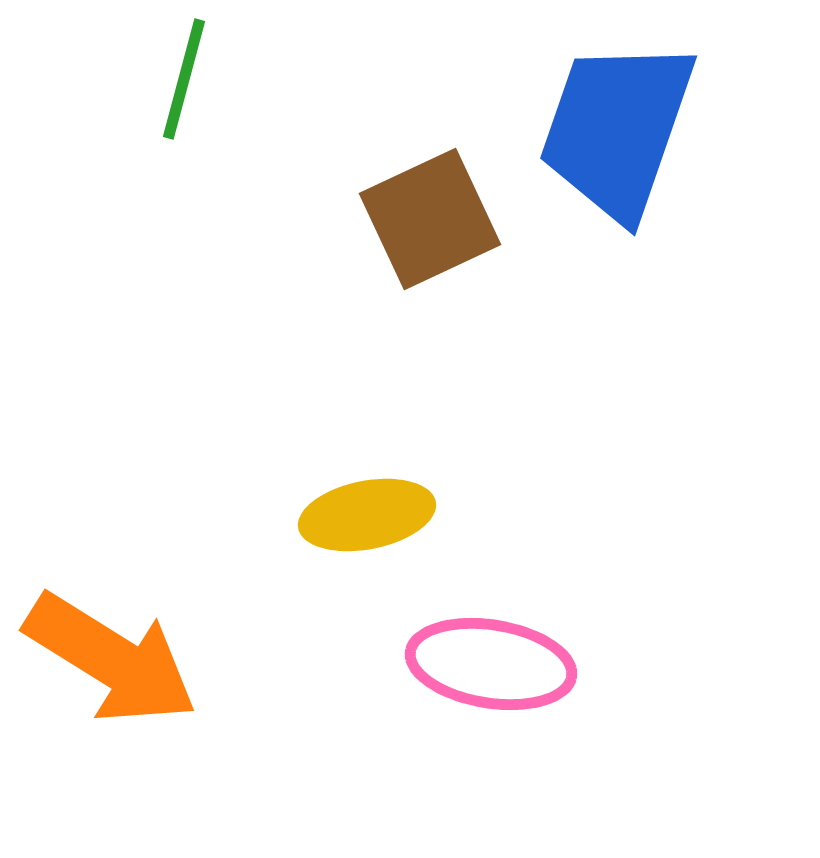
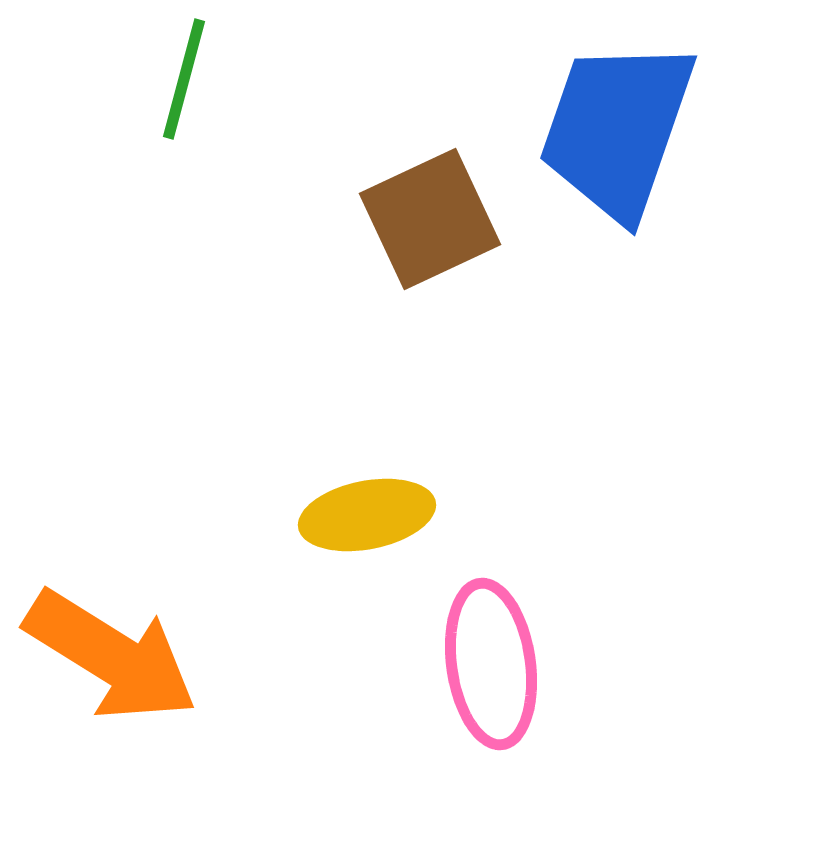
orange arrow: moved 3 px up
pink ellipse: rotated 73 degrees clockwise
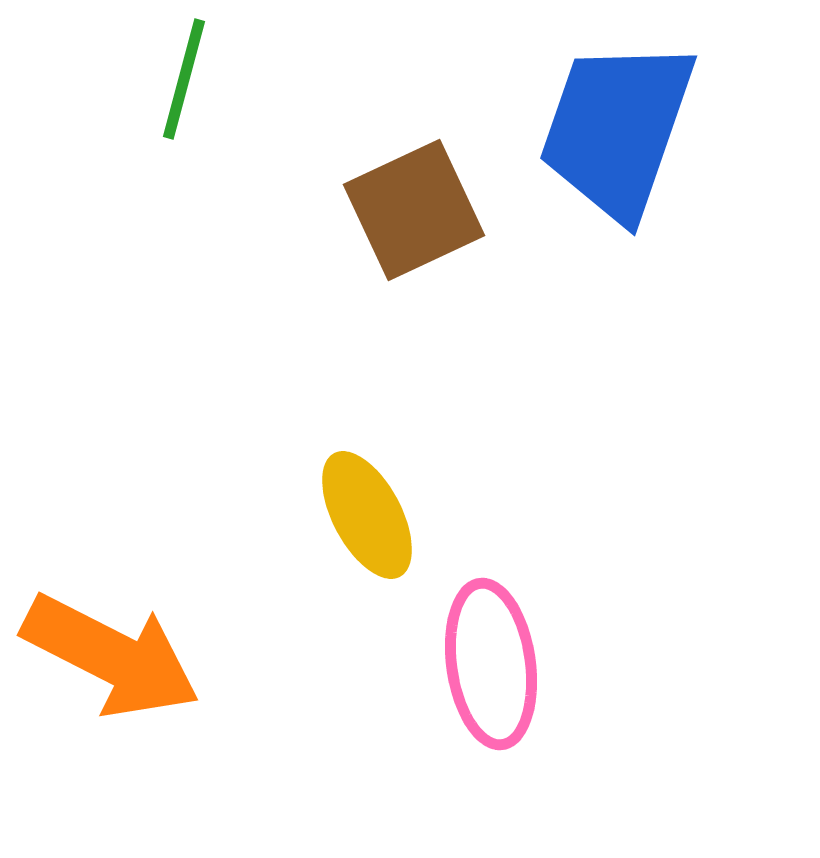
brown square: moved 16 px left, 9 px up
yellow ellipse: rotated 73 degrees clockwise
orange arrow: rotated 5 degrees counterclockwise
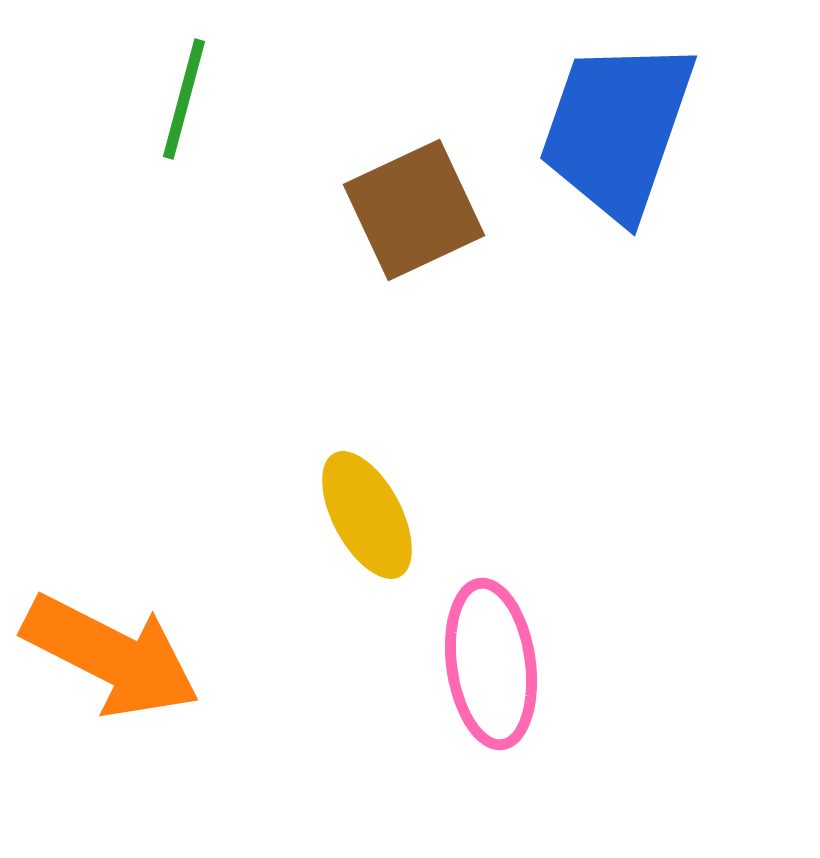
green line: moved 20 px down
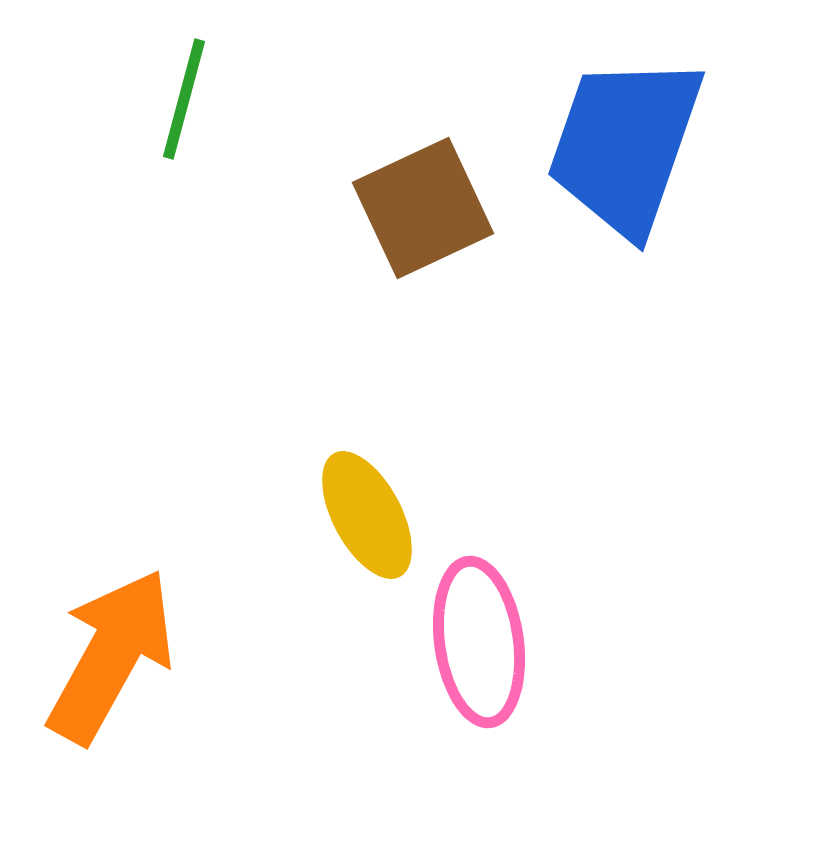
blue trapezoid: moved 8 px right, 16 px down
brown square: moved 9 px right, 2 px up
orange arrow: rotated 88 degrees counterclockwise
pink ellipse: moved 12 px left, 22 px up
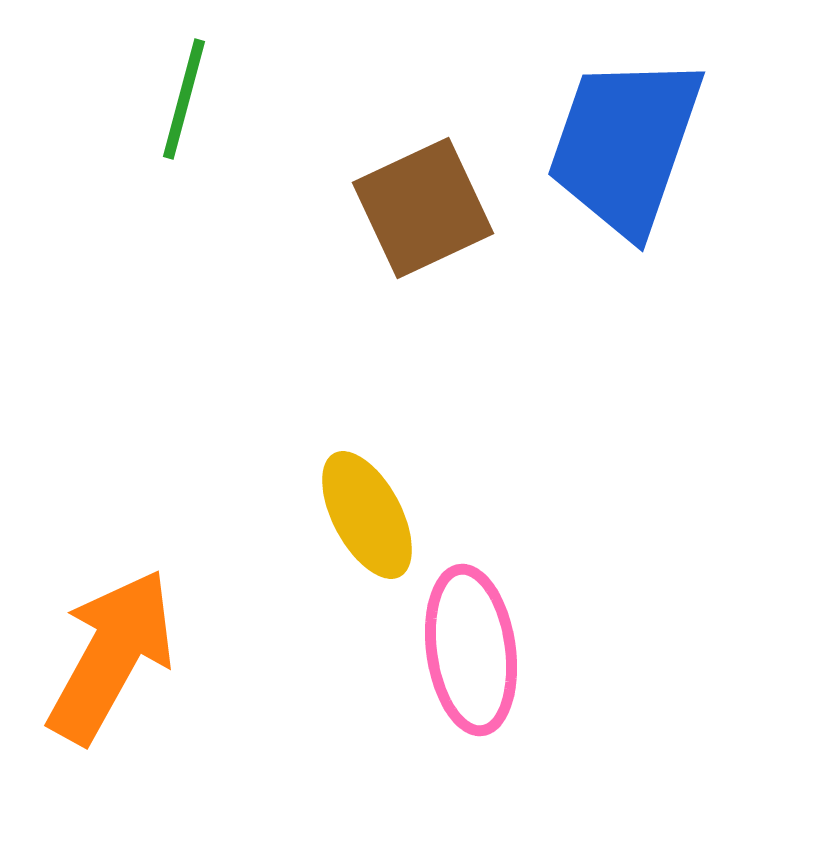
pink ellipse: moved 8 px left, 8 px down
